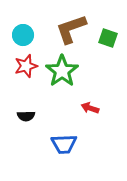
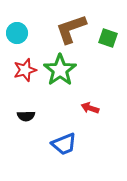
cyan circle: moved 6 px left, 2 px up
red star: moved 1 px left, 4 px down
green star: moved 2 px left, 1 px up
blue trapezoid: rotated 20 degrees counterclockwise
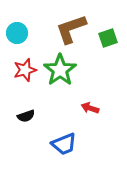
green square: rotated 36 degrees counterclockwise
black semicircle: rotated 18 degrees counterclockwise
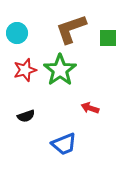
green square: rotated 18 degrees clockwise
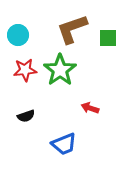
brown L-shape: moved 1 px right
cyan circle: moved 1 px right, 2 px down
red star: rotated 10 degrees clockwise
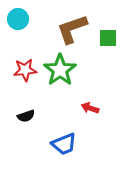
cyan circle: moved 16 px up
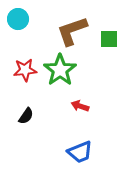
brown L-shape: moved 2 px down
green square: moved 1 px right, 1 px down
red arrow: moved 10 px left, 2 px up
black semicircle: rotated 36 degrees counterclockwise
blue trapezoid: moved 16 px right, 8 px down
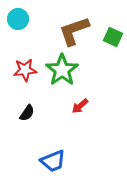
brown L-shape: moved 2 px right
green square: moved 4 px right, 2 px up; rotated 24 degrees clockwise
green star: moved 2 px right
red arrow: rotated 60 degrees counterclockwise
black semicircle: moved 1 px right, 3 px up
blue trapezoid: moved 27 px left, 9 px down
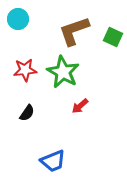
green star: moved 1 px right, 2 px down; rotated 8 degrees counterclockwise
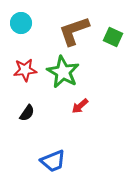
cyan circle: moved 3 px right, 4 px down
